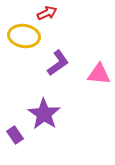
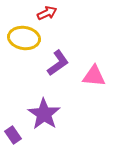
yellow ellipse: moved 2 px down
pink triangle: moved 5 px left, 2 px down
purple rectangle: moved 2 px left
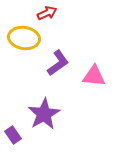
purple star: rotated 8 degrees clockwise
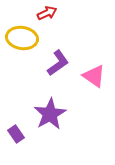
yellow ellipse: moved 2 px left
pink triangle: rotated 30 degrees clockwise
purple star: moved 6 px right
purple rectangle: moved 3 px right, 1 px up
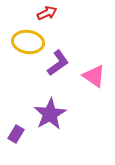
yellow ellipse: moved 6 px right, 4 px down
purple rectangle: rotated 66 degrees clockwise
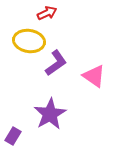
yellow ellipse: moved 1 px right, 1 px up
purple L-shape: moved 2 px left
purple rectangle: moved 3 px left, 2 px down
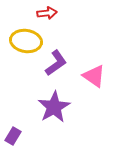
red arrow: rotated 18 degrees clockwise
yellow ellipse: moved 3 px left
purple star: moved 4 px right, 7 px up
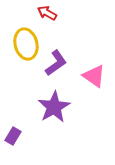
red arrow: rotated 144 degrees counterclockwise
yellow ellipse: moved 3 px down; rotated 68 degrees clockwise
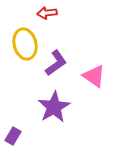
red arrow: rotated 36 degrees counterclockwise
yellow ellipse: moved 1 px left
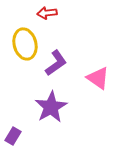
pink triangle: moved 4 px right, 2 px down
purple star: moved 3 px left
